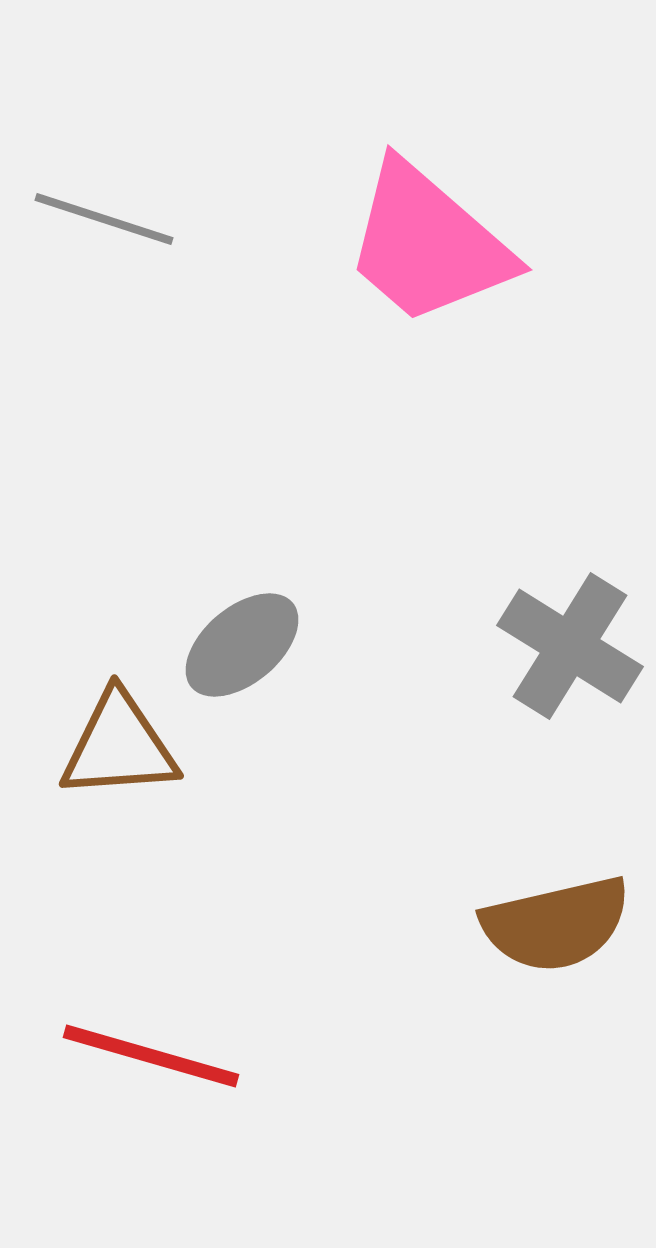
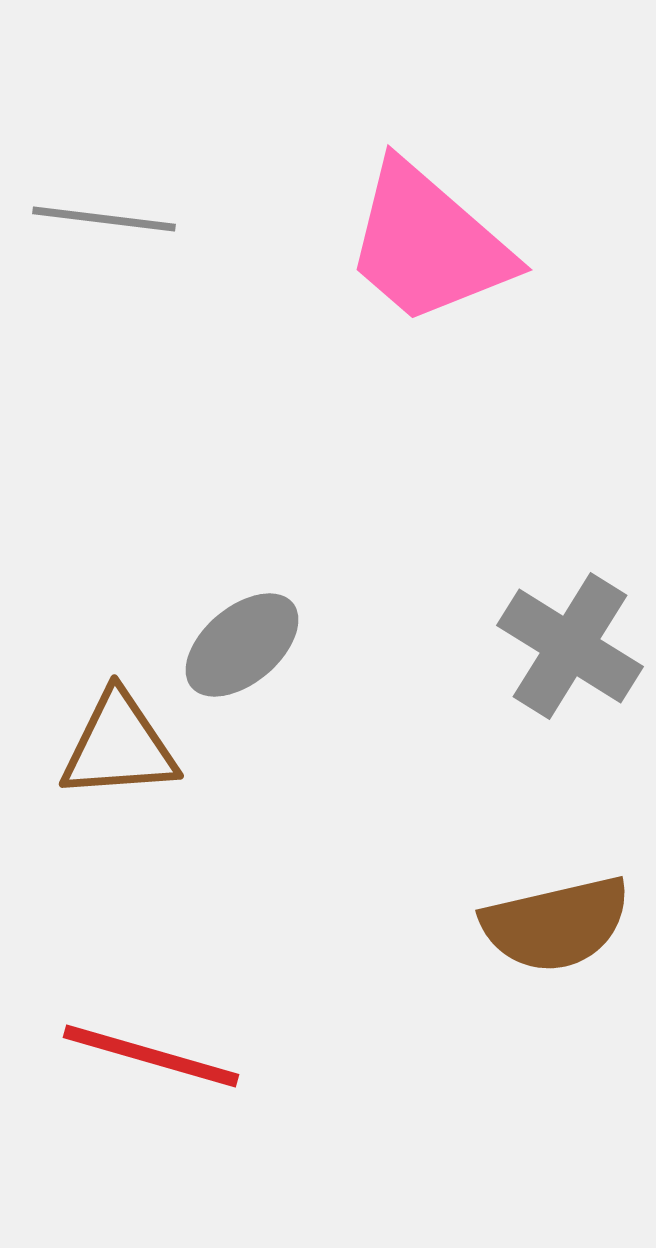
gray line: rotated 11 degrees counterclockwise
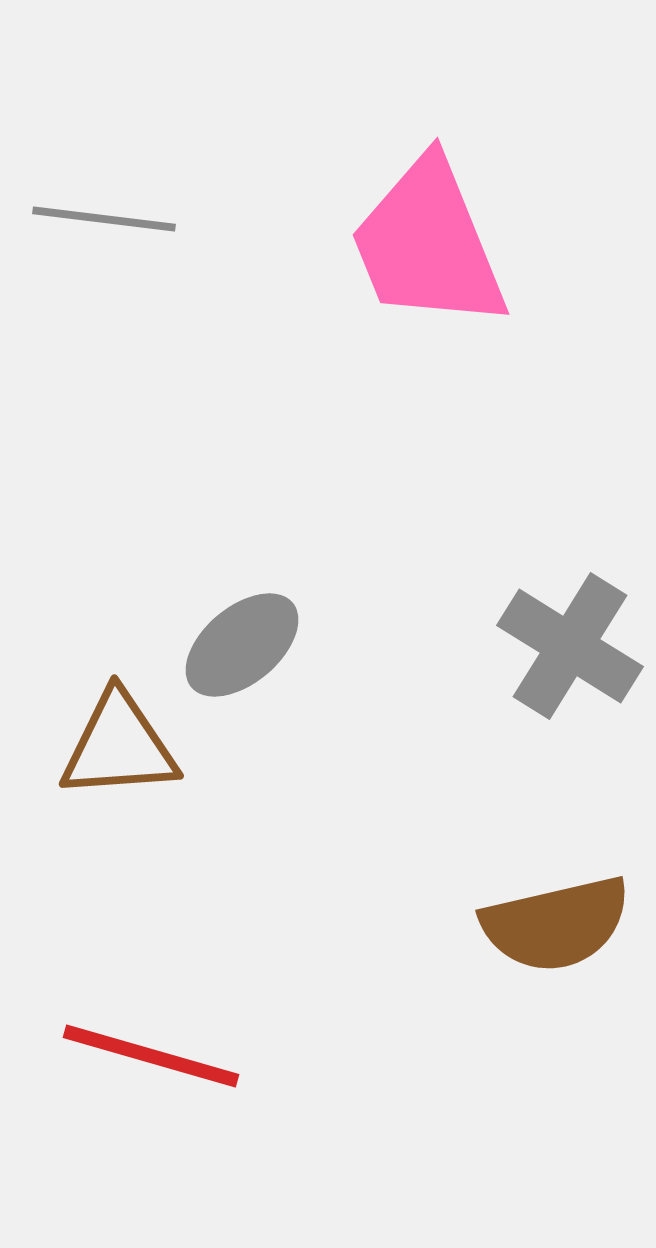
pink trapezoid: rotated 27 degrees clockwise
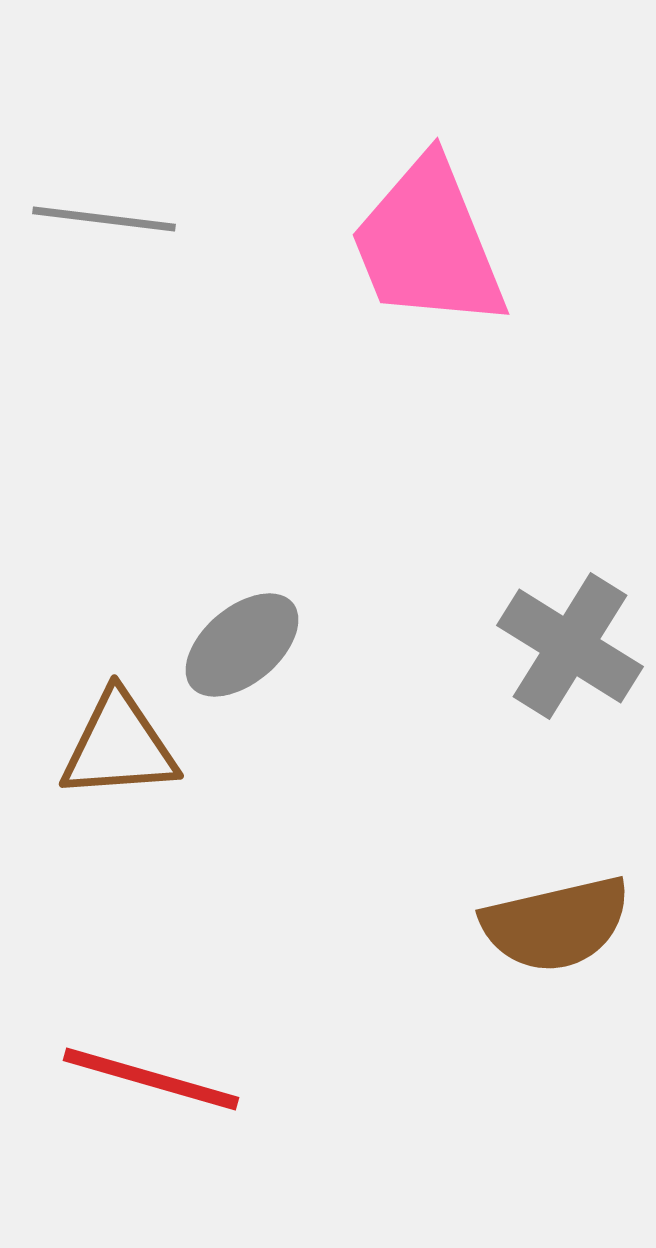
red line: moved 23 px down
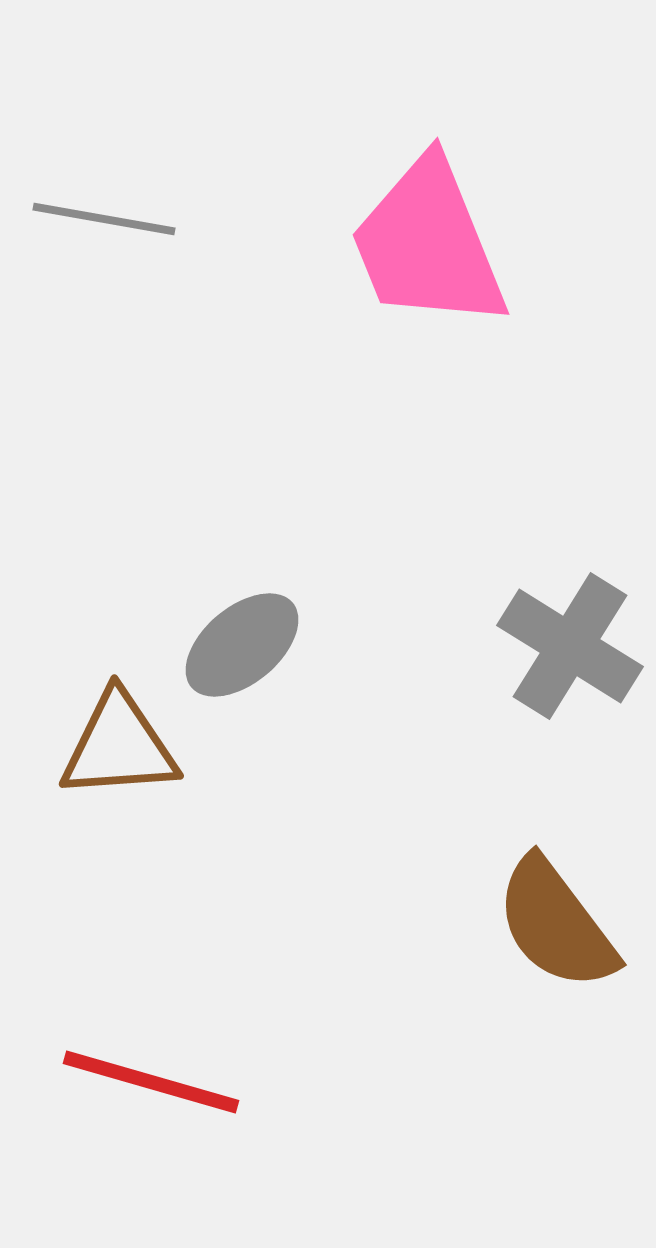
gray line: rotated 3 degrees clockwise
brown semicircle: rotated 66 degrees clockwise
red line: moved 3 px down
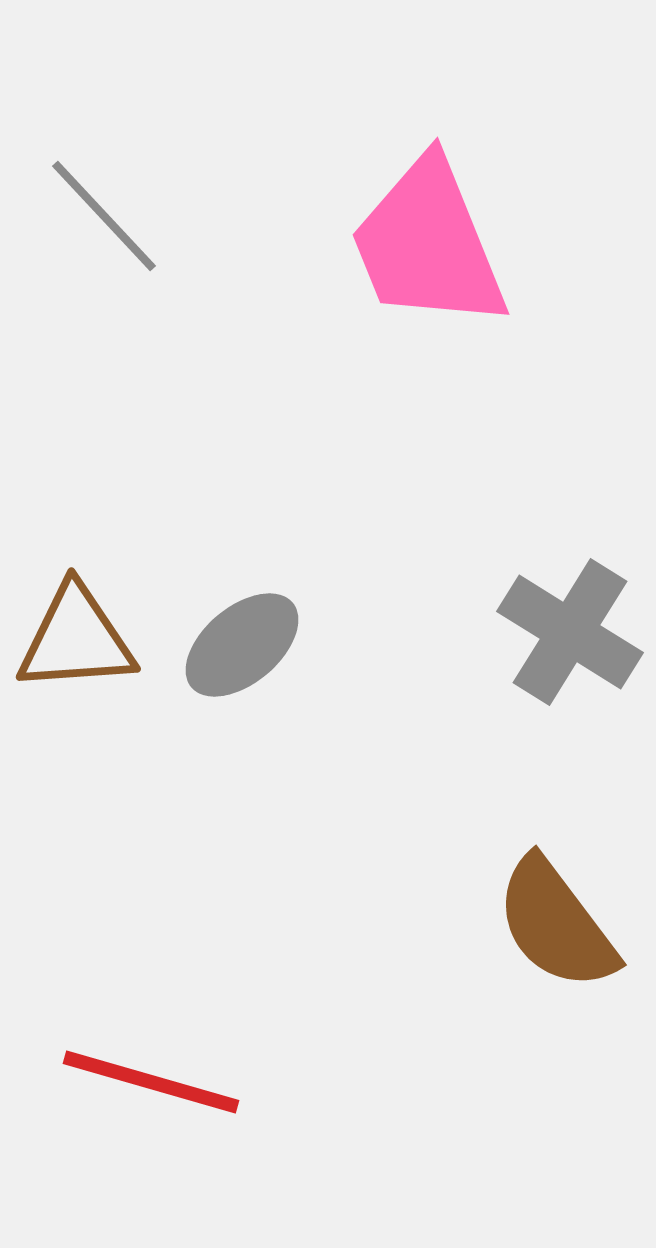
gray line: moved 3 px up; rotated 37 degrees clockwise
gray cross: moved 14 px up
brown triangle: moved 43 px left, 107 px up
